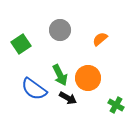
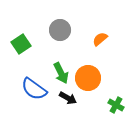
green arrow: moved 1 px right, 2 px up
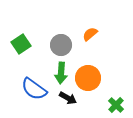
gray circle: moved 1 px right, 15 px down
orange semicircle: moved 10 px left, 5 px up
green arrow: rotated 30 degrees clockwise
green cross: rotated 14 degrees clockwise
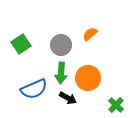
blue semicircle: rotated 60 degrees counterclockwise
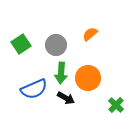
gray circle: moved 5 px left
black arrow: moved 2 px left
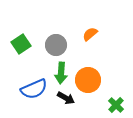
orange circle: moved 2 px down
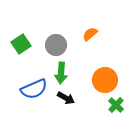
orange circle: moved 17 px right
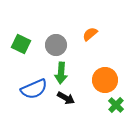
green square: rotated 30 degrees counterclockwise
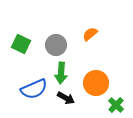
orange circle: moved 9 px left, 3 px down
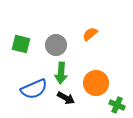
green square: rotated 12 degrees counterclockwise
green cross: moved 1 px right; rotated 21 degrees counterclockwise
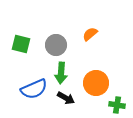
green cross: rotated 14 degrees counterclockwise
